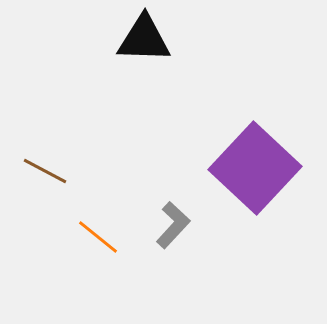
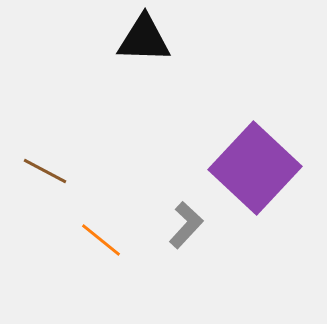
gray L-shape: moved 13 px right
orange line: moved 3 px right, 3 px down
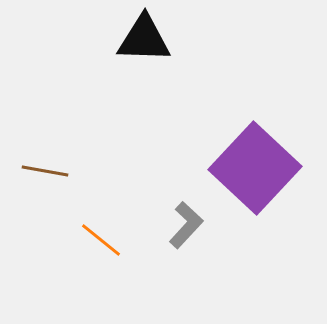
brown line: rotated 18 degrees counterclockwise
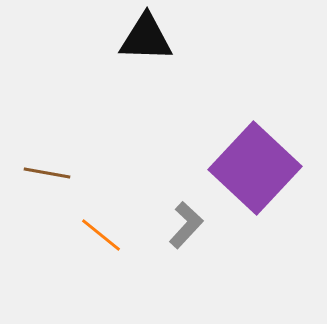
black triangle: moved 2 px right, 1 px up
brown line: moved 2 px right, 2 px down
orange line: moved 5 px up
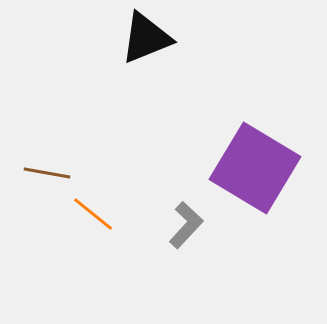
black triangle: rotated 24 degrees counterclockwise
purple square: rotated 12 degrees counterclockwise
orange line: moved 8 px left, 21 px up
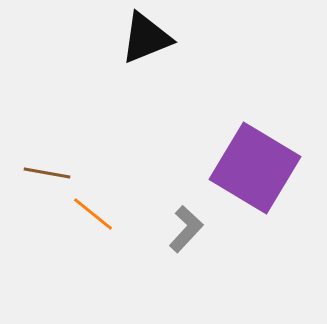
gray L-shape: moved 4 px down
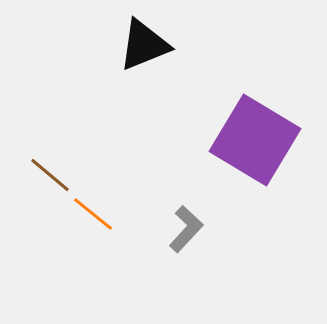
black triangle: moved 2 px left, 7 px down
purple square: moved 28 px up
brown line: moved 3 px right, 2 px down; rotated 30 degrees clockwise
